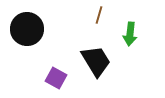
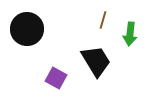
brown line: moved 4 px right, 5 px down
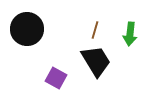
brown line: moved 8 px left, 10 px down
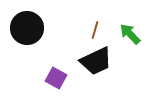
black circle: moved 1 px up
green arrow: rotated 130 degrees clockwise
black trapezoid: rotated 96 degrees clockwise
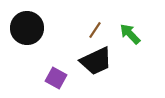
brown line: rotated 18 degrees clockwise
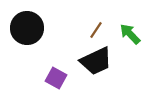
brown line: moved 1 px right
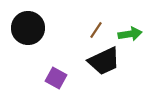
black circle: moved 1 px right
green arrow: rotated 125 degrees clockwise
black trapezoid: moved 8 px right
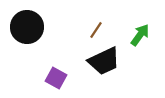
black circle: moved 1 px left, 1 px up
green arrow: moved 10 px right, 1 px down; rotated 45 degrees counterclockwise
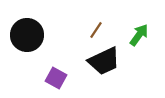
black circle: moved 8 px down
green arrow: moved 1 px left
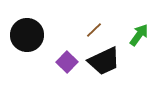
brown line: moved 2 px left; rotated 12 degrees clockwise
purple square: moved 11 px right, 16 px up; rotated 15 degrees clockwise
